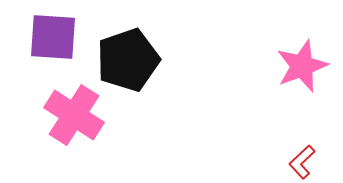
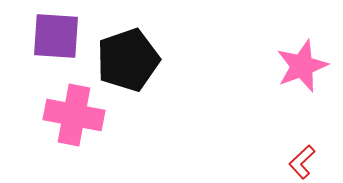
purple square: moved 3 px right, 1 px up
pink cross: rotated 22 degrees counterclockwise
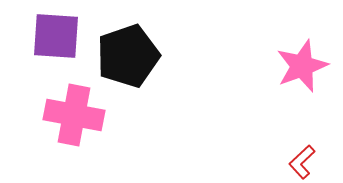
black pentagon: moved 4 px up
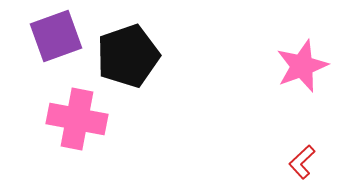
purple square: rotated 24 degrees counterclockwise
pink cross: moved 3 px right, 4 px down
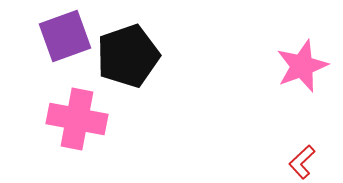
purple square: moved 9 px right
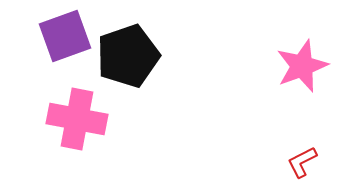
red L-shape: rotated 16 degrees clockwise
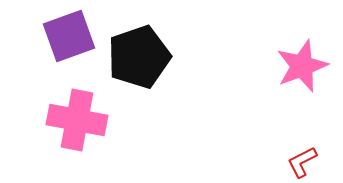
purple square: moved 4 px right
black pentagon: moved 11 px right, 1 px down
pink cross: moved 1 px down
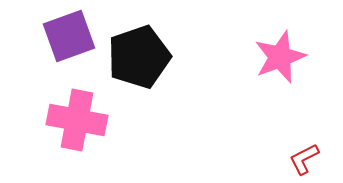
pink star: moved 22 px left, 9 px up
red L-shape: moved 2 px right, 3 px up
